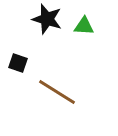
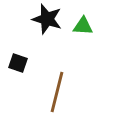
green triangle: moved 1 px left
brown line: rotated 72 degrees clockwise
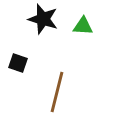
black star: moved 4 px left
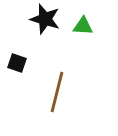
black star: moved 2 px right
black square: moved 1 px left
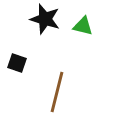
green triangle: rotated 10 degrees clockwise
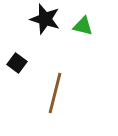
black square: rotated 18 degrees clockwise
brown line: moved 2 px left, 1 px down
